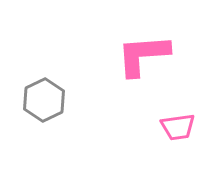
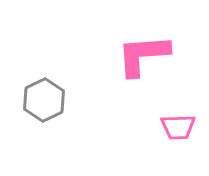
pink trapezoid: rotated 6 degrees clockwise
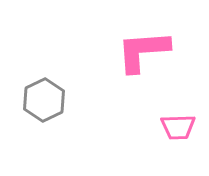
pink L-shape: moved 4 px up
